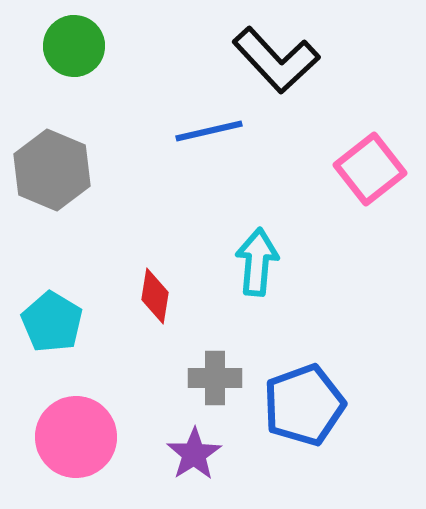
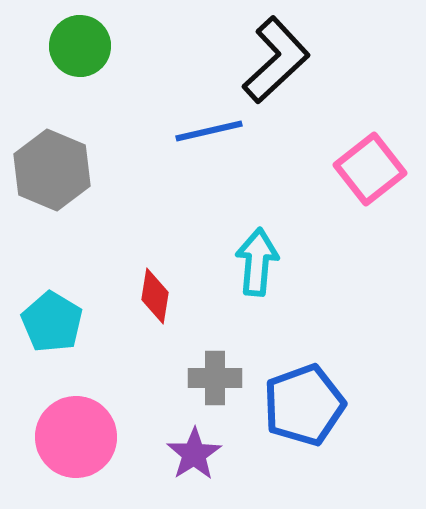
green circle: moved 6 px right
black L-shape: rotated 90 degrees counterclockwise
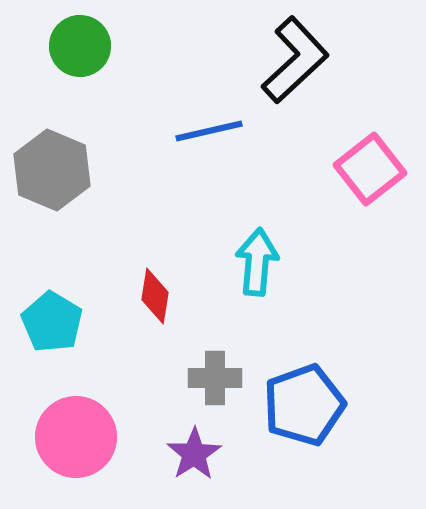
black L-shape: moved 19 px right
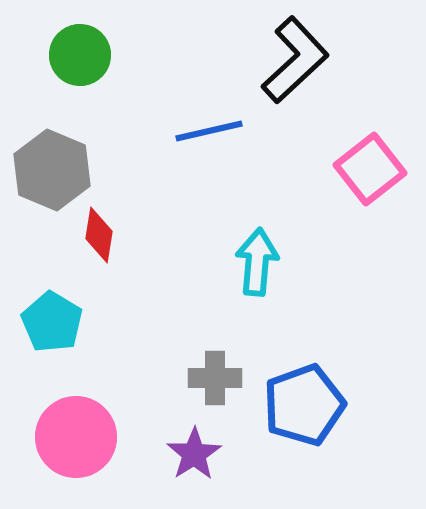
green circle: moved 9 px down
red diamond: moved 56 px left, 61 px up
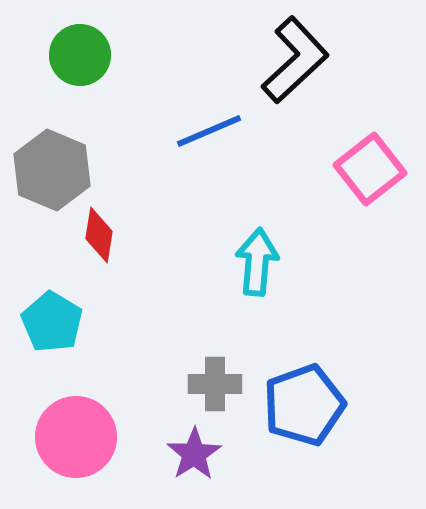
blue line: rotated 10 degrees counterclockwise
gray cross: moved 6 px down
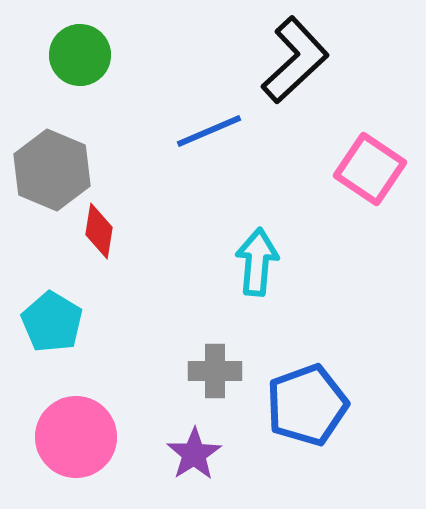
pink square: rotated 18 degrees counterclockwise
red diamond: moved 4 px up
gray cross: moved 13 px up
blue pentagon: moved 3 px right
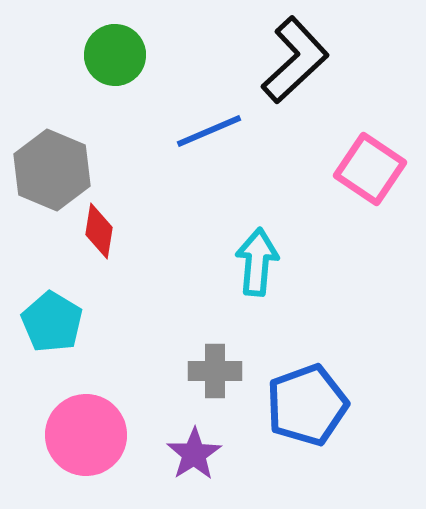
green circle: moved 35 px right
pink circle: moved 10 px right, 2 px up
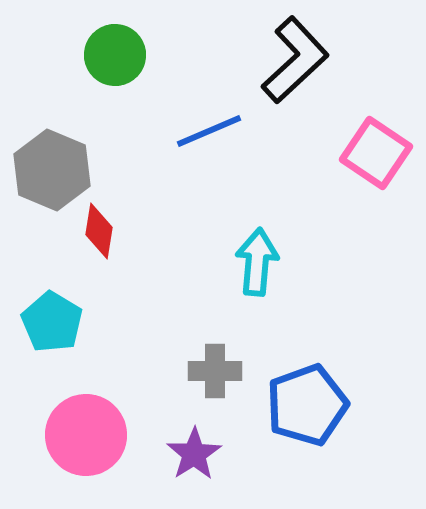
pink square: moved 6 px right, 16 px up
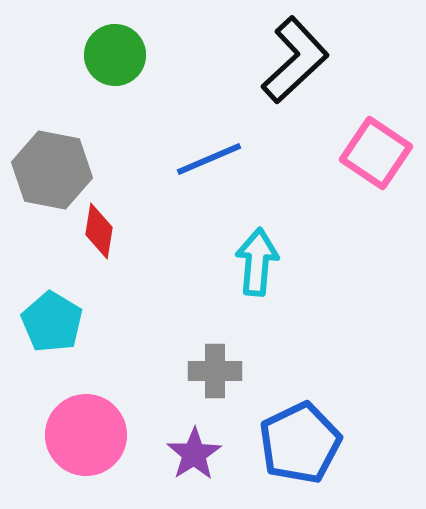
blue line: moved 28 px down
gray hexagon: rotated 12 degrees counterclockwise
blue pentagon: moved 7 px left, 38 px down; rotated 6 degrees counterclockwise
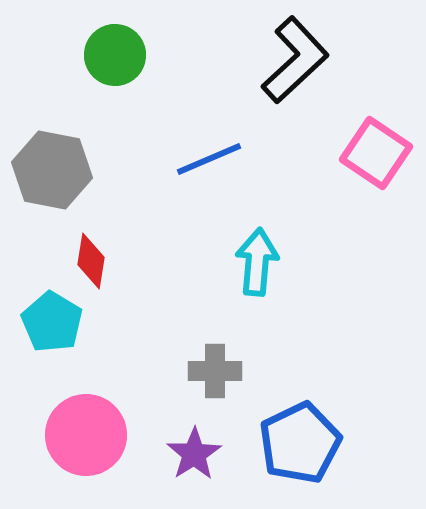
red diamond: moved 8 px left, 30 px down
